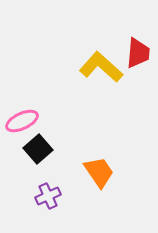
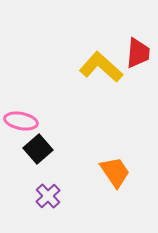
pink ellipse: moved 1 px left; rotated 36 degrees clockwise
orange trapezoid: moved 16 px right
purple cross: rotated 20 degrees counterclockwise
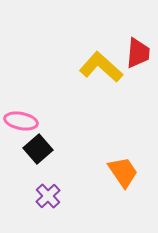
orange trapezoid: moved 8 px right
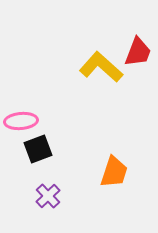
red trapezoid: moved 1 px up; rotated 16 degrees clockwise
pink ellipse: rotated 16 degrees counterclockwise
black square: rotated 20 degrees clockwise
orange trapezoid: moved 9 px left; rotated 52 degrees clockwise
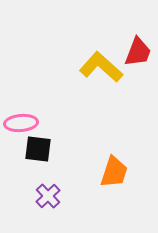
pink ellipse: moved 2 px down
black square: rotated 28 degrees clockwise
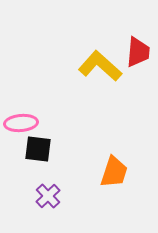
red trapezoid: rotated 16 degrees counterclockwise
yellow L-shape: moved 1 px left, 1 px up
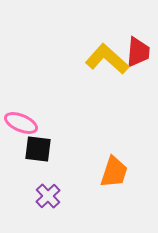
yellow L-shape: moved 7 px right, 7 px up
pink ellipse: rotated 28 degrees clockwise
